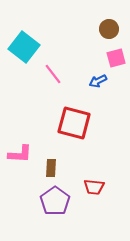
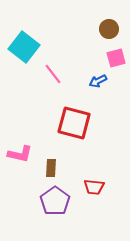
pink L-shape: rotated 10 degrees clockwise
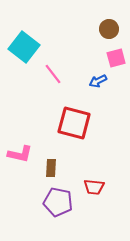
purple pentagon: moved 3 px right, 1 px down; rotated 24 degrees counterclockwise
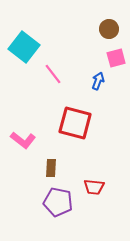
blue arrow: rotated 138 degrees clockwise
red square: moved 1 px right
pink L-shape: moved 3 px right, 14 px up; rotated 25 degrees clockwise
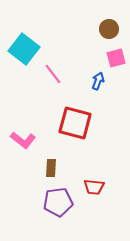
cyan square: moved 2 px down
purple pentagon: rotated 20 degrees counterclockwise
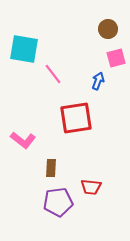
brown circle: moved 1 px left
cyan square: rotated 28 degrees counterclockwise
red square: moved 1 px right, 5 px up; rotated 24 degrees counterclockwise
red trapezoid: moved 3 px left
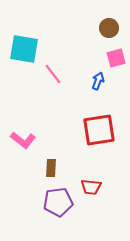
brown circle: moved 1 px right, 1 px up
red square: moved 23 px right, 12 px down
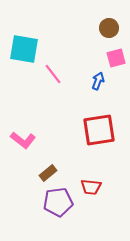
brown rectangle: moved 3 px left, 5 px down; rotated 48 degrees clockwise
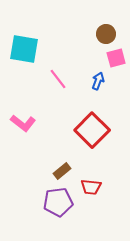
brown circle: moved 3 px left, 6 px down
pink line: moved 5 px right, 5 px down
red square: moved 7 px left; rotated 36 degrees counterclockwise
pink L-shape: moved 17 px up
brown rectangle: moved 14 px right, 2 px up
